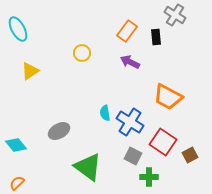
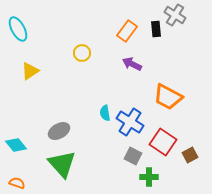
black rectangle: moved 8 px up
purple arrow: moved 2 px right, 2 px down
green triangle: moved 26 px left, 3 px up; rotated 12 degrees clockwise
orange semicircle: rotated 63 degrees clockwise
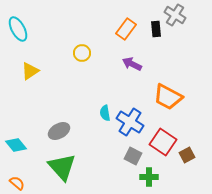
orange rectangle: moved 1 px left, 2 px up
brown square: moved 3 px left
green triangle: moved 3 px down
orange semicircle: rotated 21 degrees clockwise
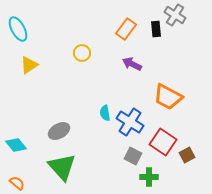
yellow triangle: moved 1 px left, 6 px up
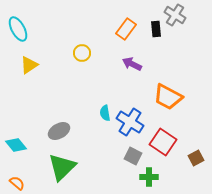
brown square: moved 9 px right, 3 px down
green triangle: rotated 28 degrees clockwise
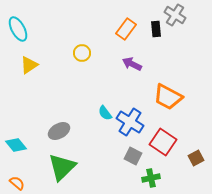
cyan semicircle: rotated 28 degrees counterclockwise
green cross: moved 2 px right, 1 px down; rotated 12 degrees counterclockwise
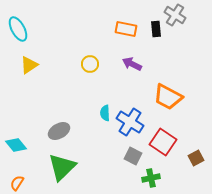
orange rectangle: rotated 65 degrees clockwise
yellow circle: moved 8 px right, 11 px down
cyan semicircle: rotated 35 degrees clockwise
orange semicircle: rotated 98 degrees counterclockwise
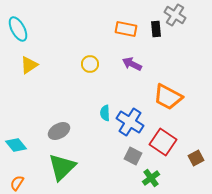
green cross: rotated 24 degrees counterclockwise
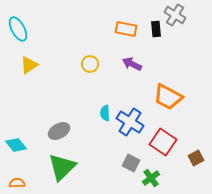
gray square: moved 2 px left, 7 px down
orange semicircle: rotated 56 degrees clockwise
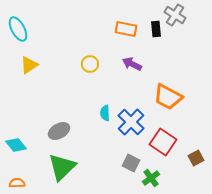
blue cross: moved 1 px right; rotated 12 degrees clockwise
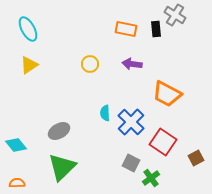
cyan ellipse: moved 10 px right
purple arrow: rotated 18 degrees counterclockwise
orange trapezoid: moved 1 px left, 3 px up
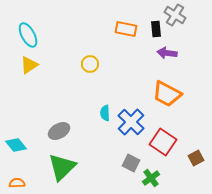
cyan ellipse: moved 6 px down
purple arrow: moved 35 px right, 11 px up
